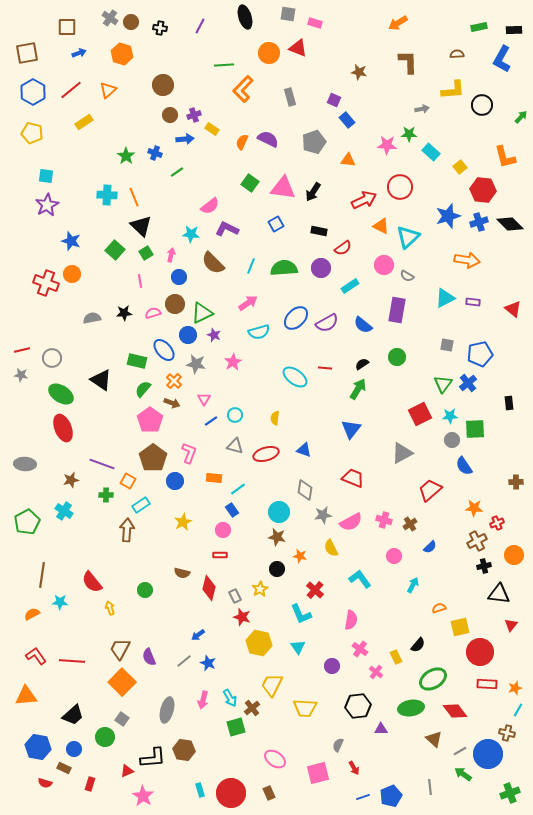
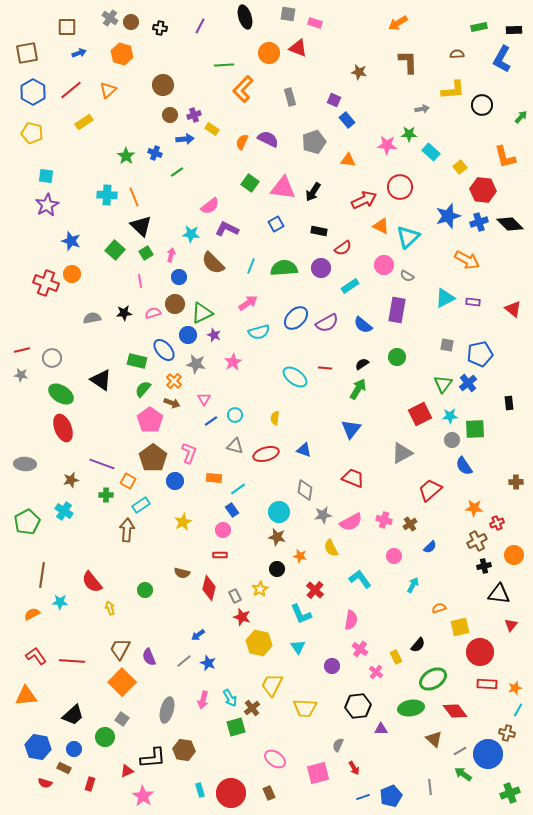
orange arrow at (467, 260): rotated 20 degrees clockwise
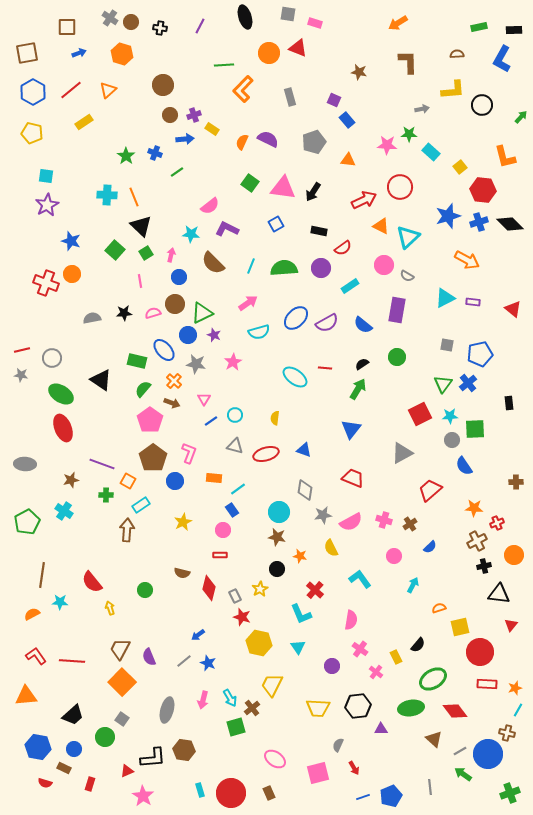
yellow trapezoid at (305, 708): moved 13 px right
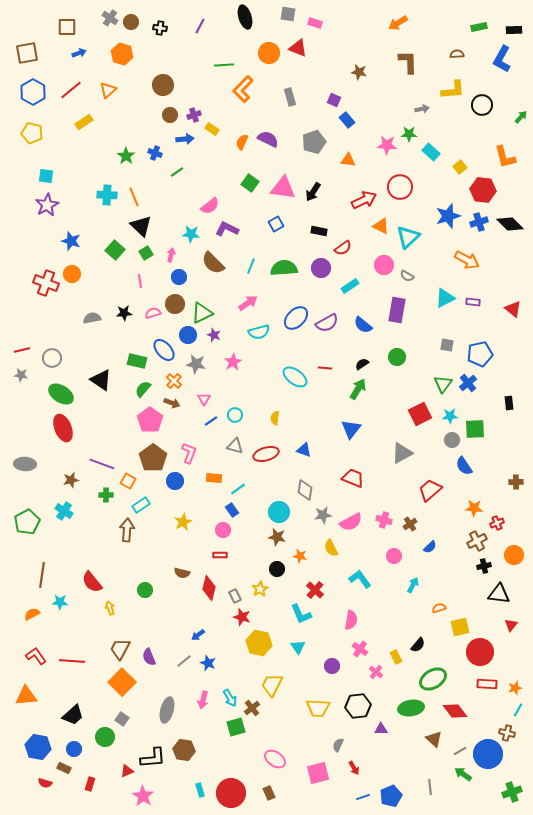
green cross at (510, 793): moved 2 px right, 1 px up
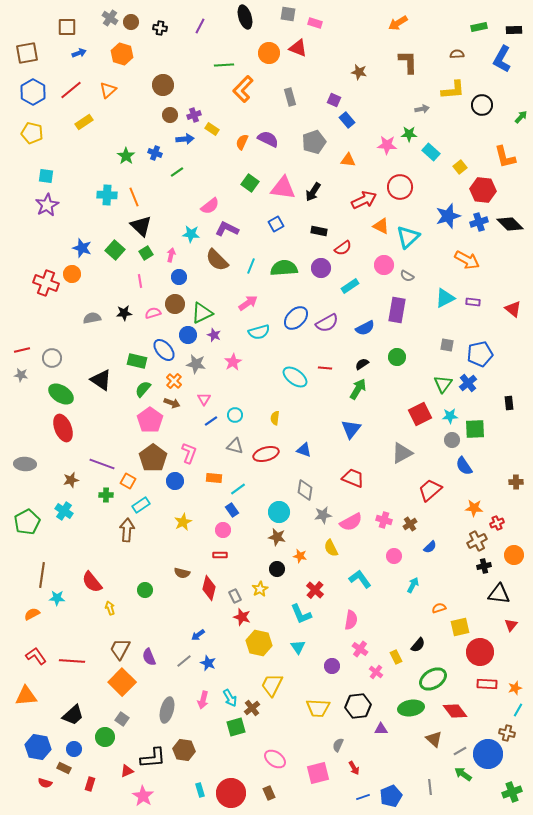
blue star at (71, 241): moved 11 px right, 7 px down
brown semicircle at (213, 263): moved 4 px right, 3 px up
blue semicircle at (363, 325): moved 2 px right, 3 px down; rotated 66 degrees counterclockwise
cyan star at (60, 602): moved 3 px left, 4 px up
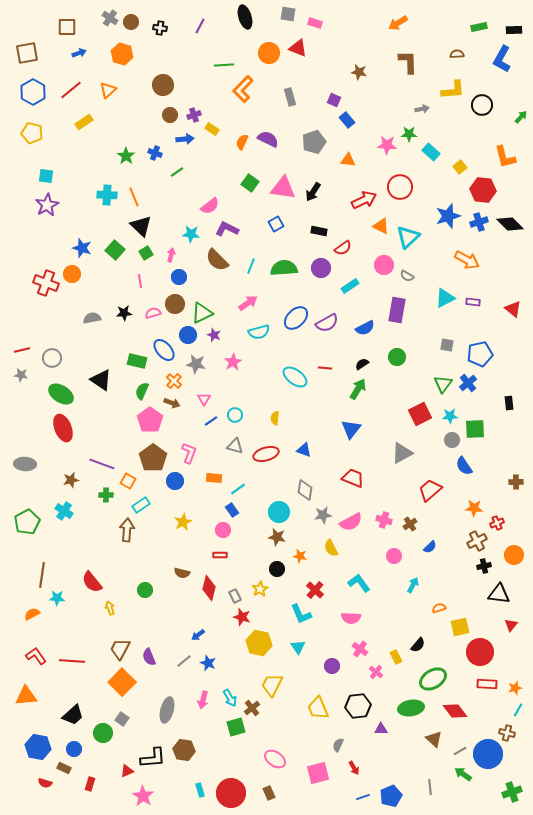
green semicircle at (143, 389): moved 1 px left, 2 px down; rotated 18 degrees counterclockwise
cyan L-shape at (360, 579): moved 1 px left, 4 px down
pink semicircle at (351, 620): moved 2 px up; rotated 84 degrees clockwise
yellow trapezoid at (318, 708): rotated 65 degrees clockwise
green circle at (105, 737): moved 2 px left, 4 px up
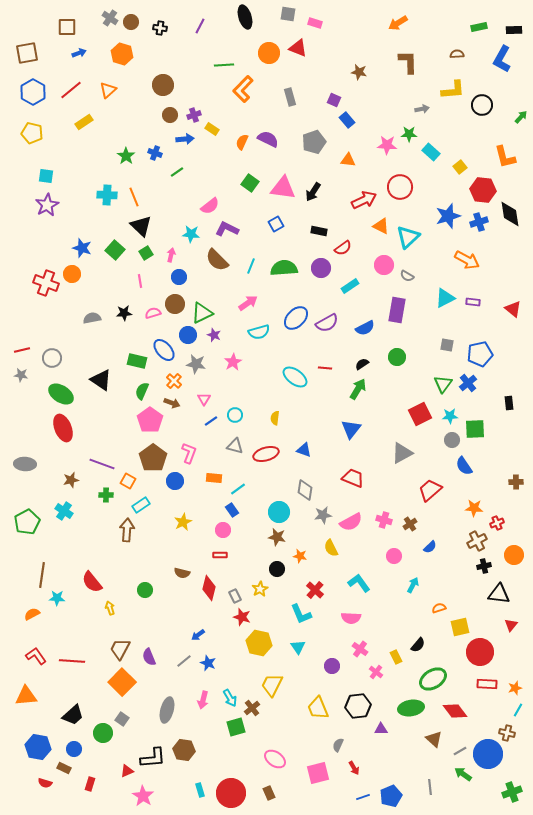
black diamond at (510, 224): moved 10 px up; rotated 36 degrees clockwise
